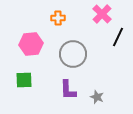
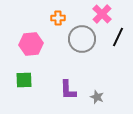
gray circle: moved 9 px right, 15 px up
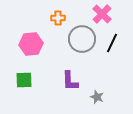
black line: moved 6 px left, 6 px down
purple L-shape: moved 2 px right, 9 px up
